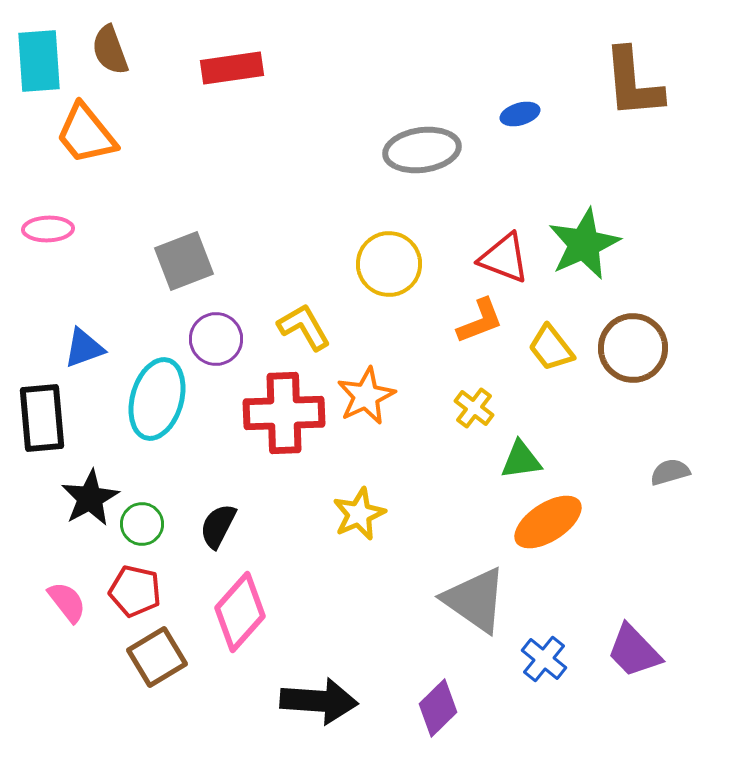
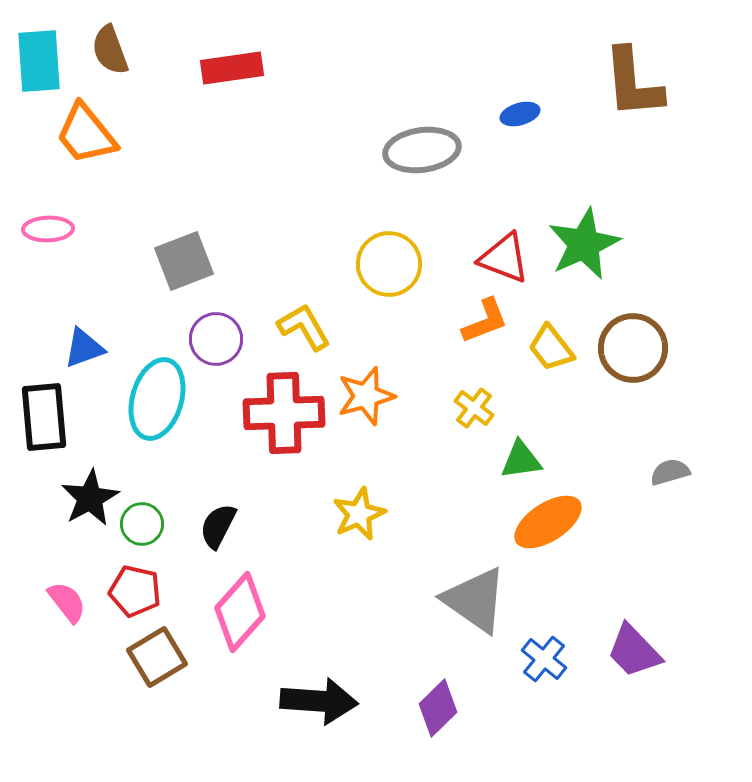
orange L-shape: moved 5 px right
orange star: rotated 10 degrees clockwise
black rectangle: moved 2 px right, 1 px up
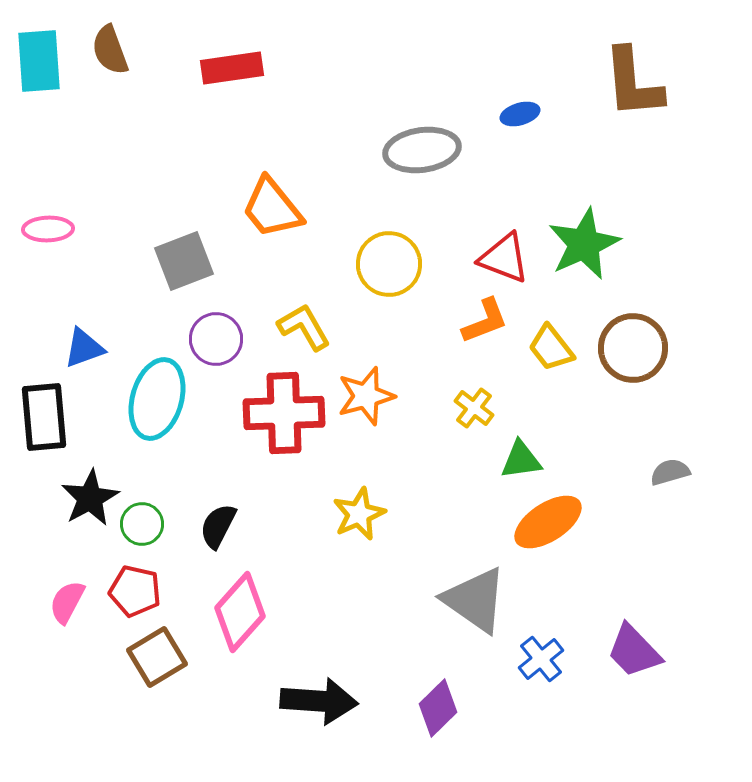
orange trapezoid: moved 186 px right, 74 px down
pink semicircle: rotated 114 degrees counterclockwise
blue cross: moved 3 px left; rotated 12 degrees clockwise
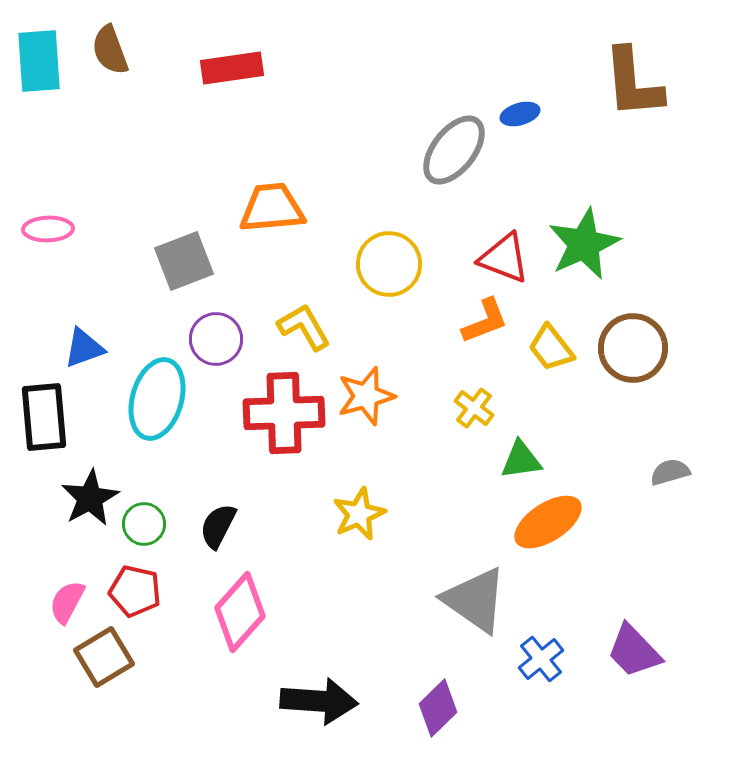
gray ellipse: moved 32 px right; rotated 44 degrees counterclockwise
orange trapezoid: rotated 124 degrees clockwise
green circle: moved 2 px right
brown square: moved 53 px left
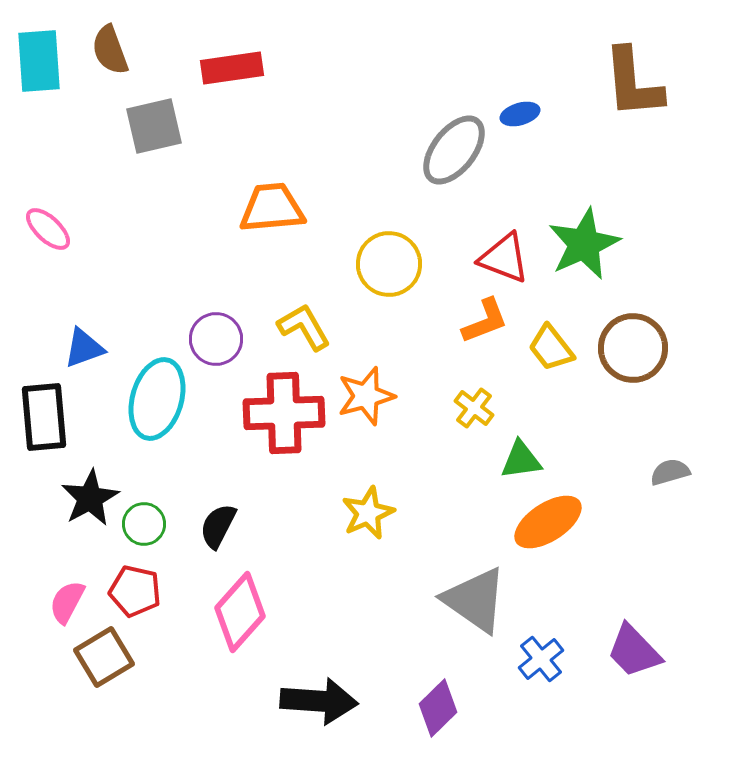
pink ellipse: rotated 45 degrees clockwise
gray square: moved 30 px left, 135 px up; rotated 8 degrees clockwise
yellow star: moved 9 px right, 1 px up
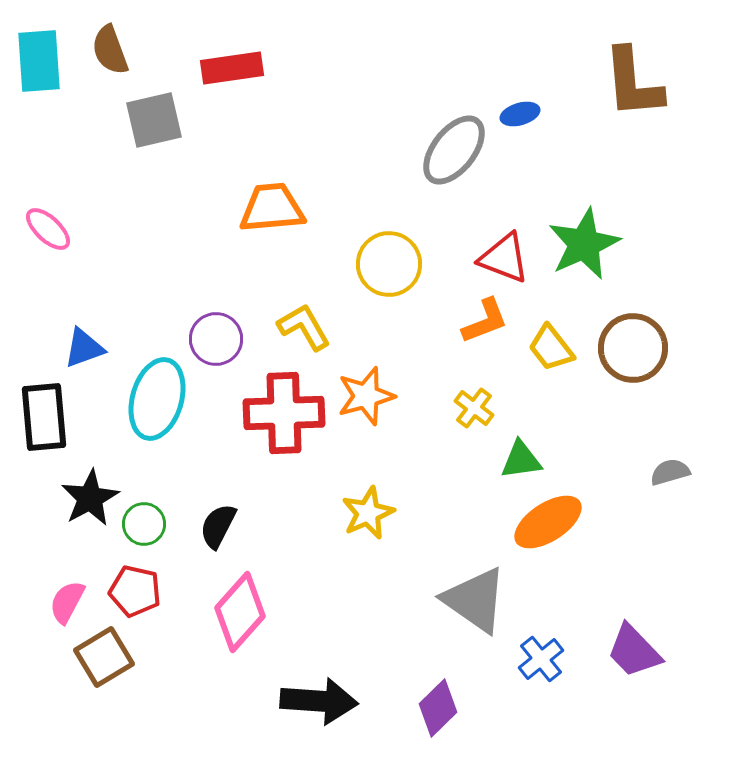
gray square: moved 6 px up
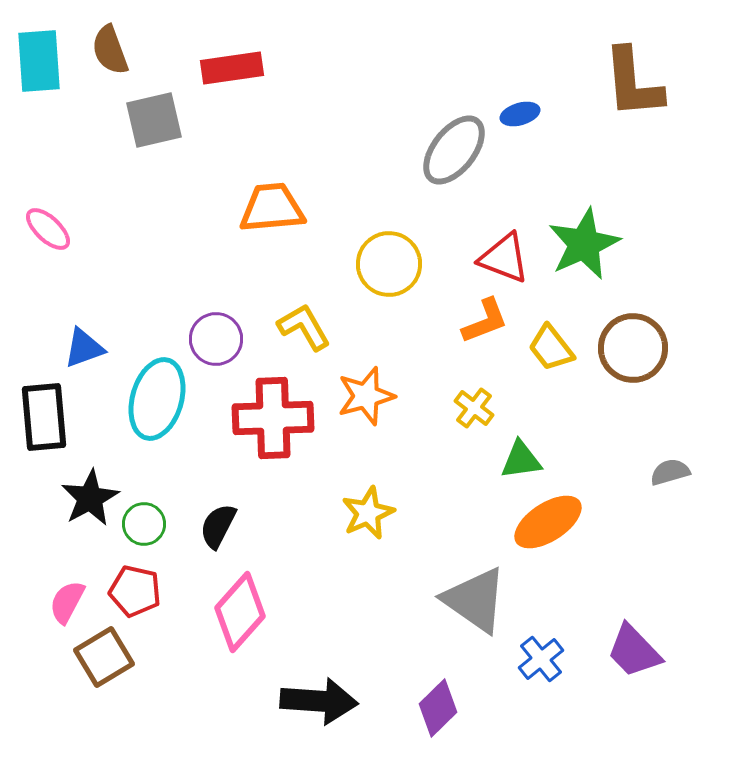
red cross: moved 11 px left, 5 px down
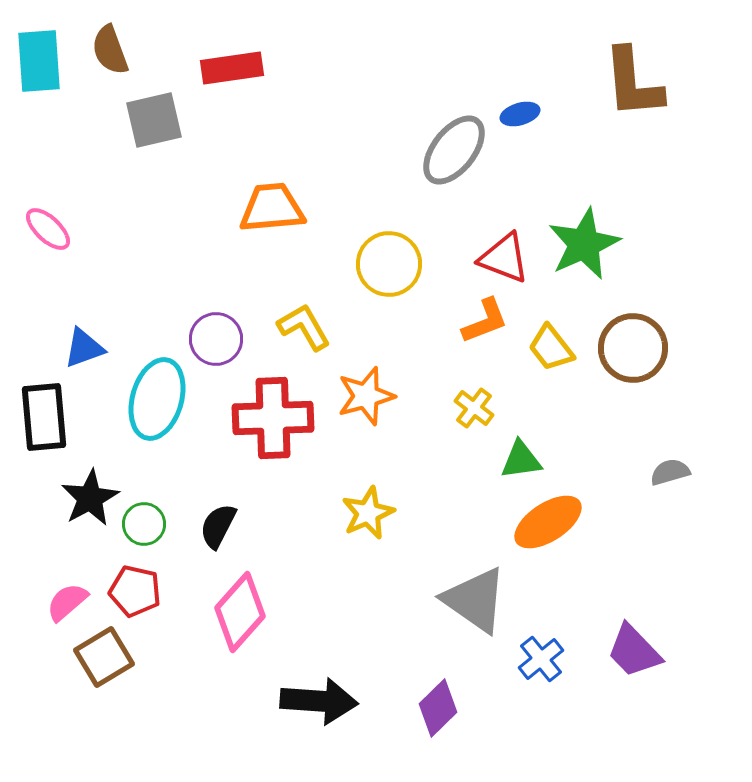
pink semicircle: rotated 21 degrees clockwise
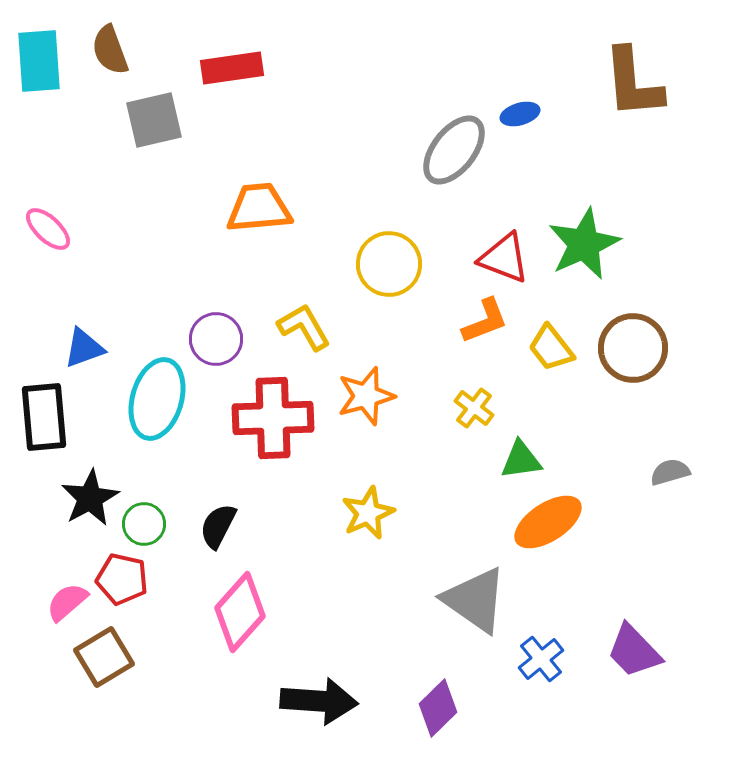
orange trapezoid: moved 13 px left
red pentagon: moved 13 px left, 12 px up
